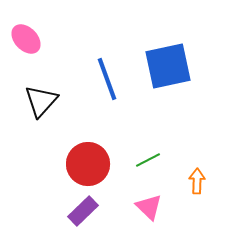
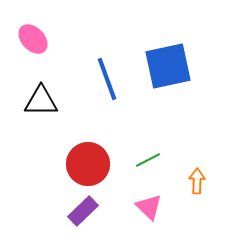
pink ellipse: moved 7 px right
black triangle: rotated 48 degrees clockwise
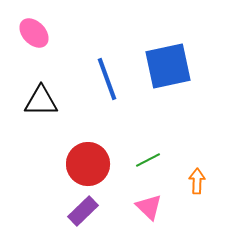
pink ellipse: moved 1 px right, 6 px up
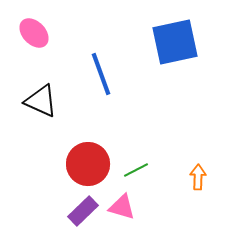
blue square: moved 7 px right, 24 px up
blue line: moved 6 px left, 5 px up
black triangle: rotated 24 degrees clockwise
green line: moved 12 px left, 10 px down
orange arrow: moved 1 px right, 4 px up
pink triangle: moved 27 px left; rotated 28 degrees counterclockwise
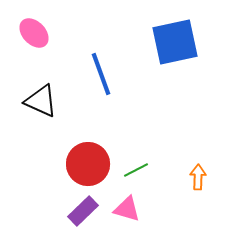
pink triangle: moved 5 px right, 2 px down
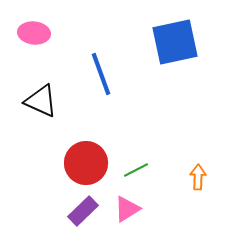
pink ellipse: rotated 40 degrees counterclockwise
red circle: moved 2 px left, 1 px up
pink triangle: rotated 48 degrees counterclockwise
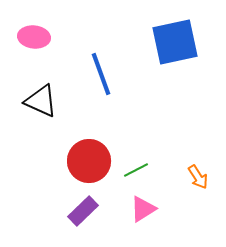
pink ellipse: moved 4 px down
red circle: moved 3 px right, 2 px up
orange arrow: rotated 145 degrees clockwise
pink triangle: moved 16 px right
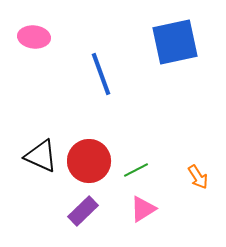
black triangle: moved 55 px down
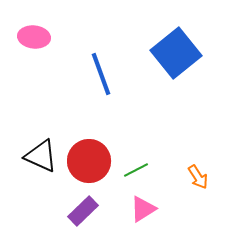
blue square: moved 1 px right, 11 px down; rotated 27 degrees counterclockwise
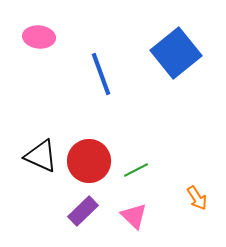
pink ellipse: moved 5 px right
orange arrow: moved 1 px left, 21 px down
pink triangle: moved 9 px left, 7 px down; rotated 44 degrees counterclockwise
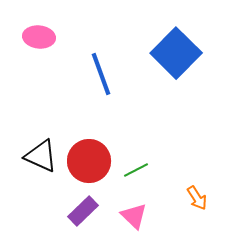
blue square: rotated 6 degrees counterclockwise
